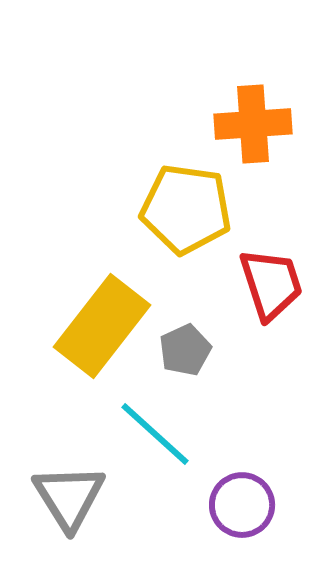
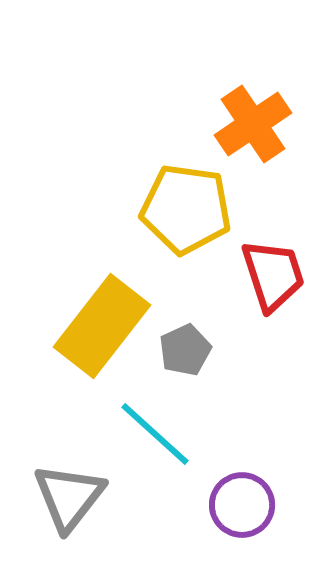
orange cross: rotated 30 degrees counterclockwise
red trapezoid: moved 2 px right, 9 px up
gray triangle: rotated 10 degrees clockwise
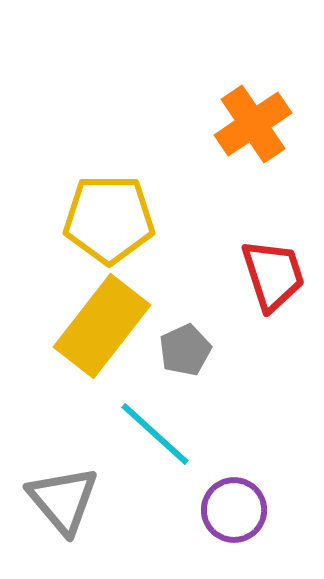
yellow pentagon: moved 77 px left, 10 px down; rotated 8 degrees counterclockwise
gray triangle: moved 6 px left, 3 px down; rotated 18 degrees counterclockwise
purple circle: moved 8 px left, 5 px down
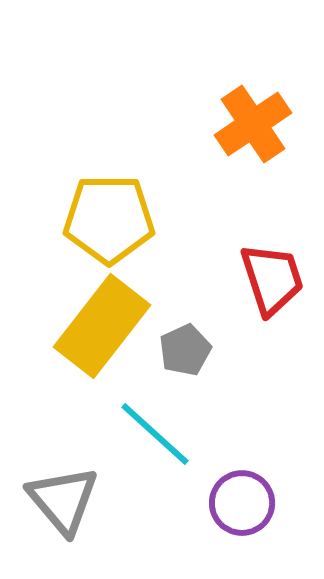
red trapezoid: moved 1 px left, 4 px down
purple circle: moved 8 px right, 7 px up
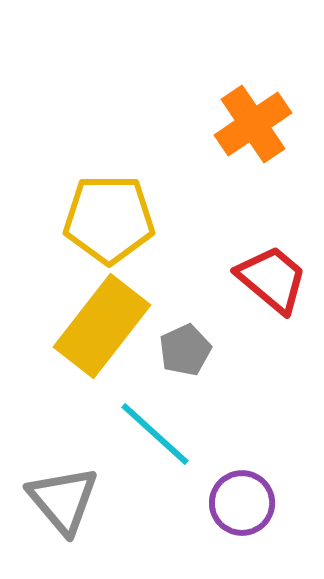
red trapezoid: rotated 32 degrees counterclockwise
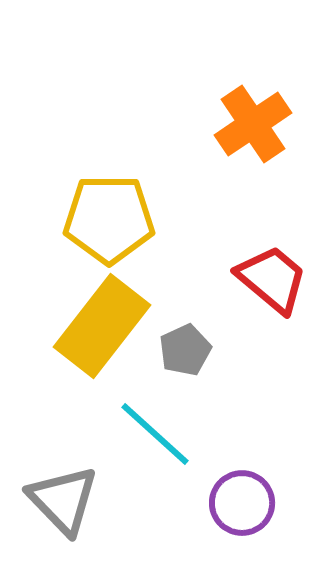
gray triangle: rotated 4 degrees counterclockwise
